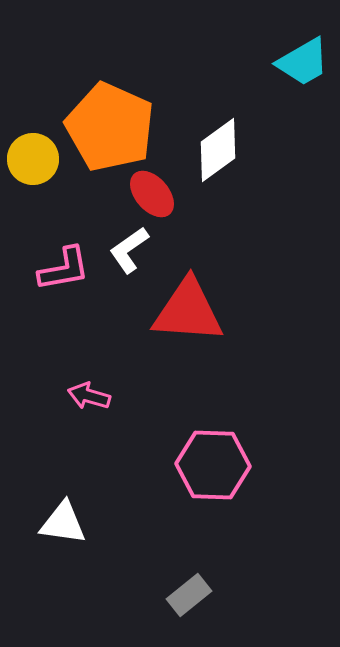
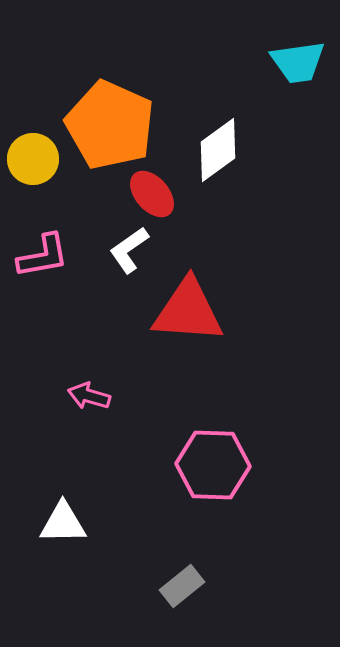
cyan trapezoid: moved 5 px left; rotated 22 degrees clockwise
orange pentagon: moved 2 px up
pink L-shape: moved 21 px left, 13 px up
white triangle: rotated 9 degrees counterclockwise
gray rectangle: moved 7 px left, 9 px up
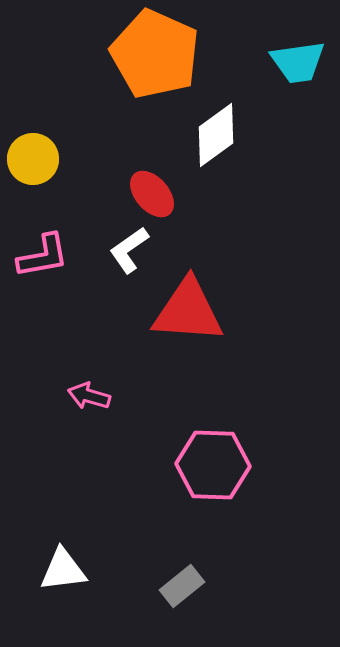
orange pentagon: moved 45 px right, 71 px up
white diamond: moved 2 px left, 15 px up
white triangle: moved 47 px down; rotated 6 degrees counterclockwise
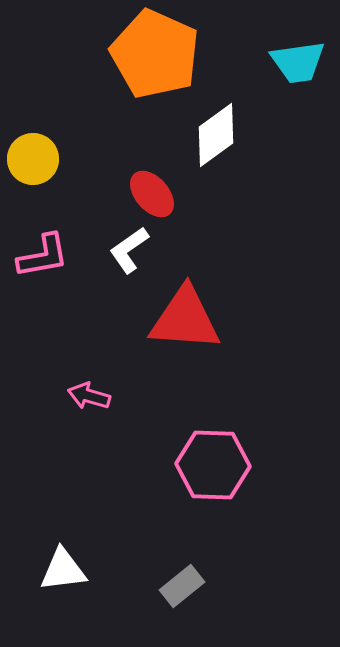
red triangle: moved 3 px left, 8 px down
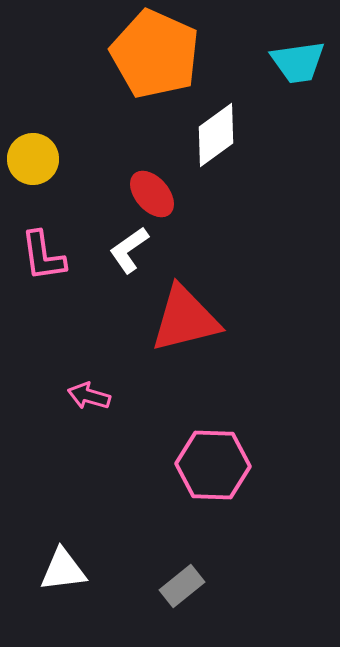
pink L-shape: rotated 92 degrees clockwise
red triangle: rotated 18 degrees counterclockwise
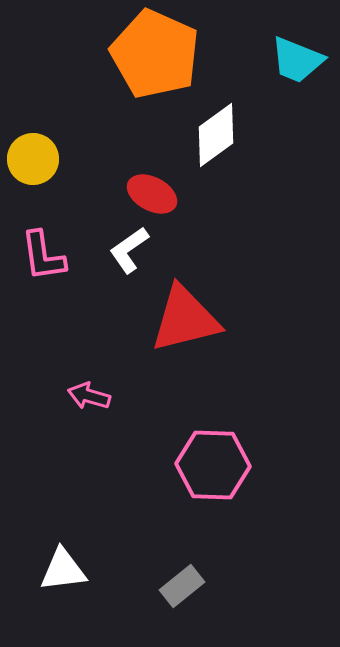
cyan trapezoid: moved 1 px left, 2 px up; rotated 30 degrees clockwise
red ellipse: rotated 21 degrees counterclockwise
